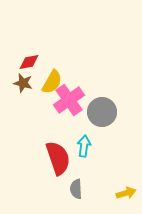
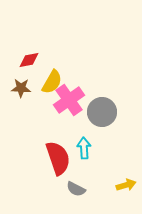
red diamond: moved 2 px up
brown star: moved 2 px left, 5 px down; rotated 12 degrees counterclockwise
cyan arrow: moved 2 px down; rotated 10 degrees counterclockwise
gray semicircle: rotated 60 degrees counterclockwise
yellow arrow: moved 8 px up
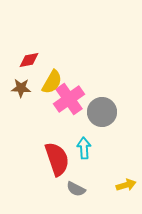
pink cross: moved 1 px up
red semicircle: moved 1 px left, 1 px down
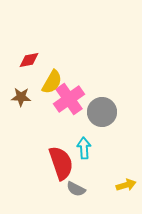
brown star: moved 9 px down
red semicircle: moved 4 px right, 4 px down
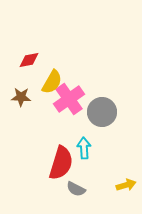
red semicircle: rotated 36 degrees clockwise
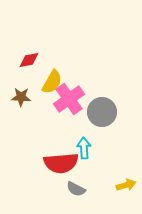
red semicircle: rotated 68 degrees clockwise
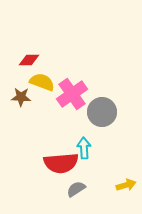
red diamond: rotated 10 degrees clockwise
yellow semicircle: moved 10 px left; rotated 100 degrees counterclockwise
pink cross: moved 3 px right, 5 px up
gray semicircle: rotated 120 degrees clockwise
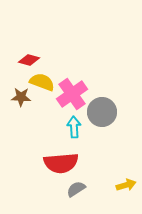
red diamond: rotated 15 degrees clockwise
cyan arrow: moved 10 px left, 21 px up
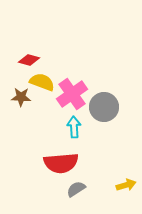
gray circle: moved 2 px right, 5 px up
